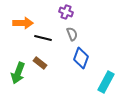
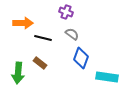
gray semicircle: rotated 32 degrees counterclockwise
green arrow: rotated 15 degrees counterclockwise
cyan rectangle: moved 1 px right, 5 px up; rotated 70 degrees clockwise
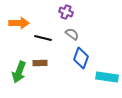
orange arrow: moved 4 px left
brown rectangle: rotated 40 degrees counterclockwise
green arrow: moved 1 px right, 1 px up; rotated 15 degrees clockwise
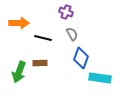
gray semicircle: rotated 24 degrees clockwise
cyan rectangle: moved 7 px left, 1 px down
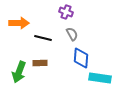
blue diamond: rotated 15 degrees counterclockwise
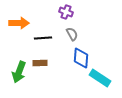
black line: rotated 18 degrees counterclockwise
cyan rectangle: rotated 25 degrees clockwise
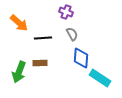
orange arrow: rotated 42 degrees clockwise
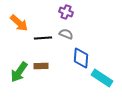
gray semicircle: moved 6 px left; rotated 40 degrees counterclockwise
brown rectangle: moved 1 px right, 3 px down
green arrow: rotated 15 degrees clockwise
cyan rectangle: moved 2 px right
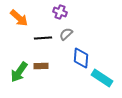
purple cross: moved 6 px left
orange arrow: moved 5 px up
gray semicircle: rotated 64 degrees counterclockwise
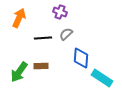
orange arrow: rotated 108 degrees counterclockwise
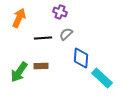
cyan rectangle: rotated 10 degrees clockwise
